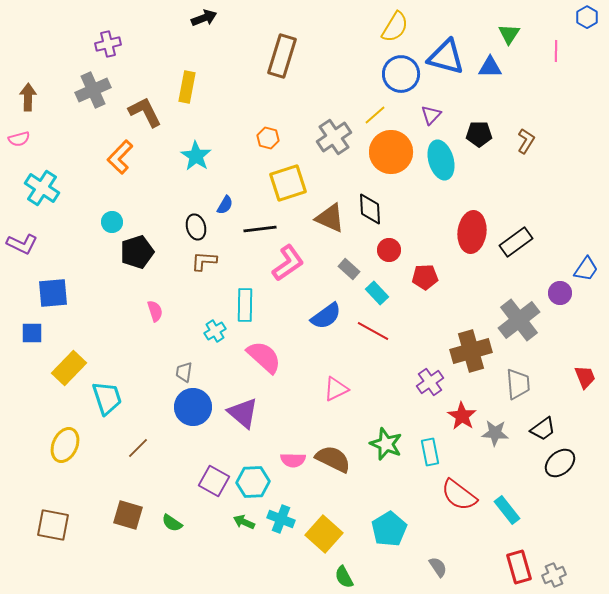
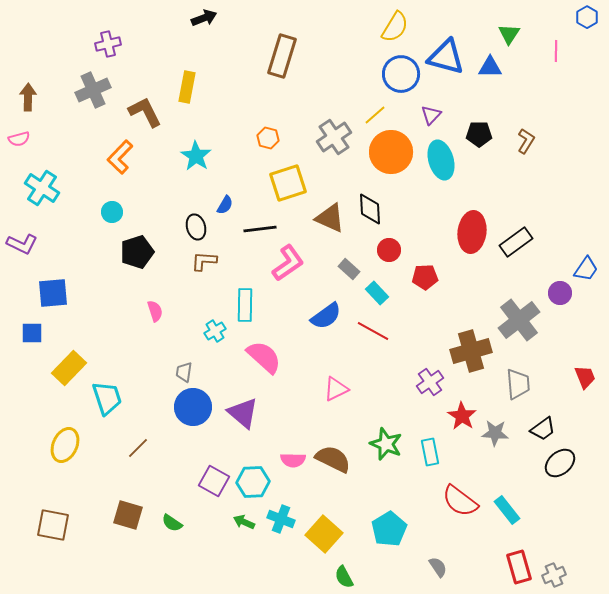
cyan circle at (112, 222): moved 10 px up
red semicircle at (459, 495): moved 1 px right, 6 px down
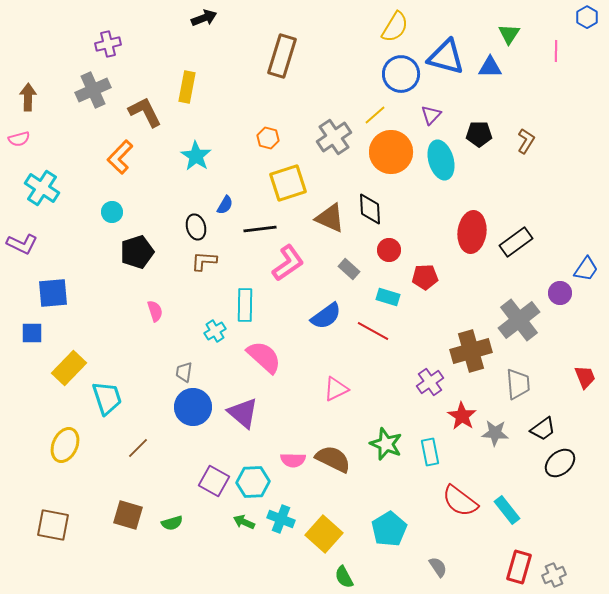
cyan rectangle at (377, 293): moved 11 px right, 4 px down; rotated 30 degrees counterclockwise
green semicircle at (172, 523): rotated 50 degrees counterclockwise
red rectangle at (519, 567): rotated 32 degrees clockwise
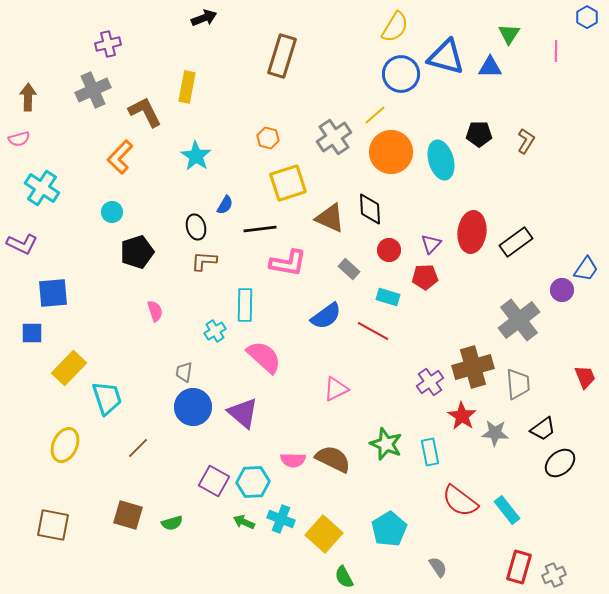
purple triangle at (431, 115): moved 129 px down
pink L-shape at (288, 263): rotated 45 degrees clockwise
purple circle at (560, 293): moved 2 px right, 3 px up
brown cross at (471, 351): moved 2 px right, 16 px down
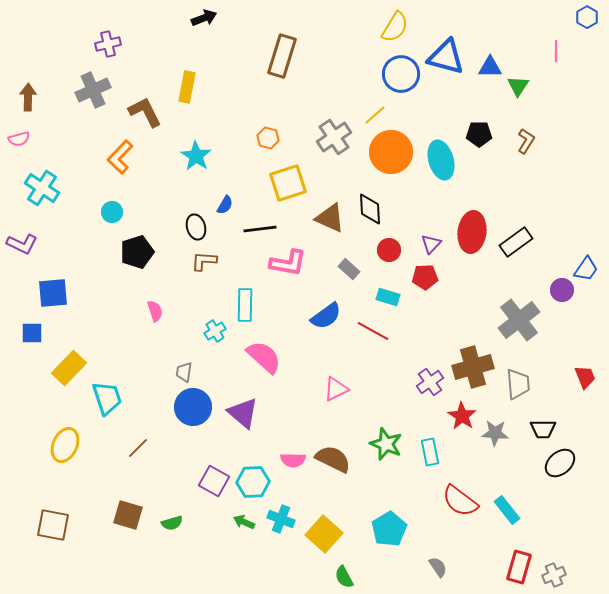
green triangle at (509, 34): moved 9 px right, 52 px down
black trapezoid at (543, 429): rotated 36 degrees clockwise
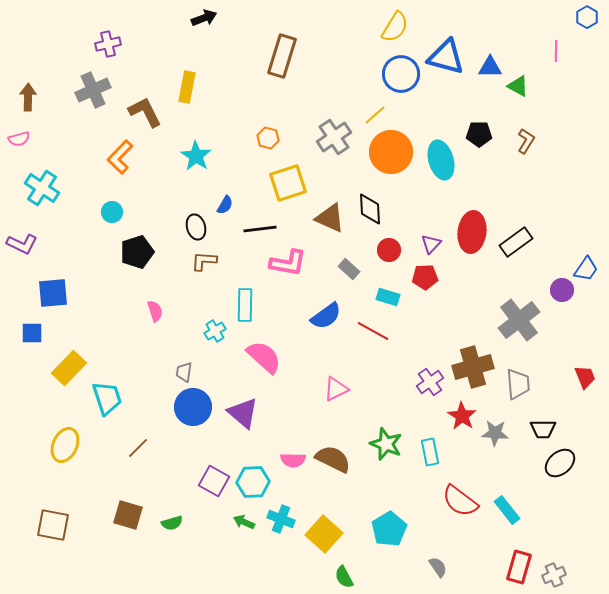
green triangle at (518, 86): rotated 35 degrees counterclockwise
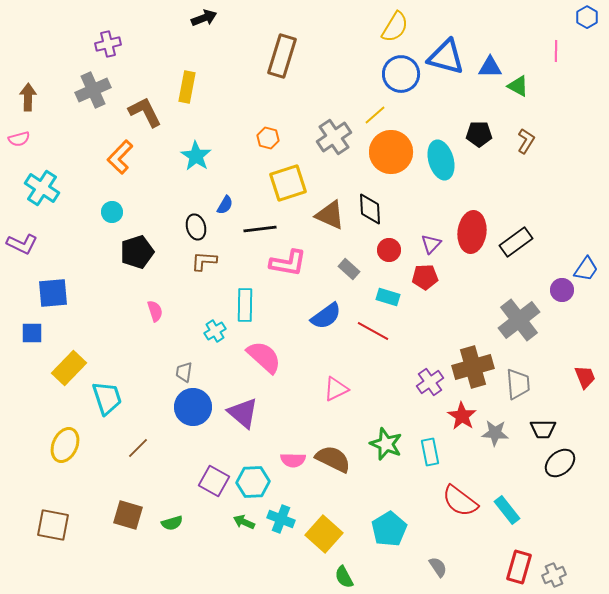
brown triangle at (330, 218): moved 3 px up
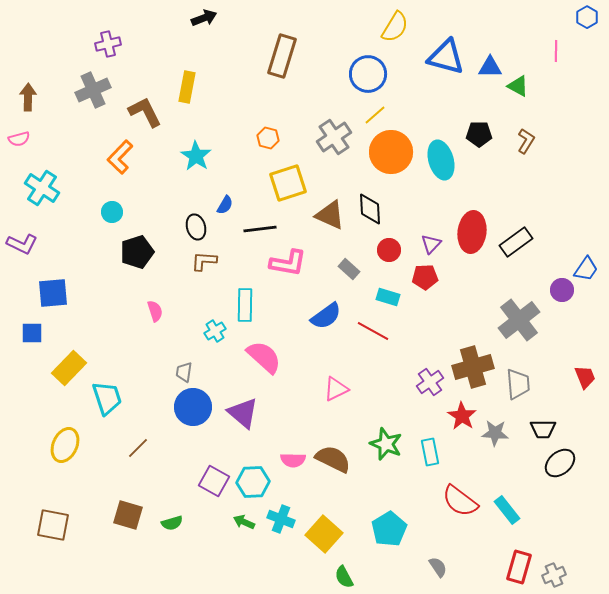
blue circle at (401, 74): moved 33 px left
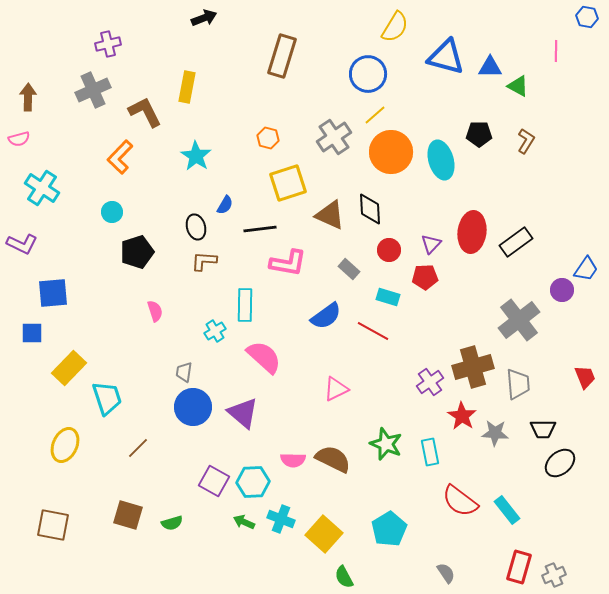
blue hexagon at (587, 17): rotated 20 degrees counterclockwise
gray semicircle at (438, 567): moved 8 px right, 6 px down
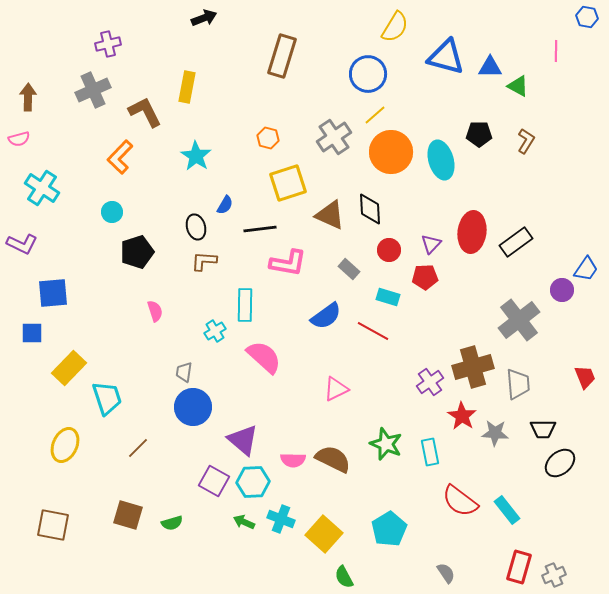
purple triangle at (243, 413): moved 27 px down
